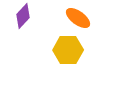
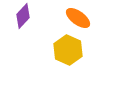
yellow hexagon: rotated 24 degrees clockwise
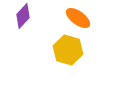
yellow hexagon: rotated 8 degrees counterclockwise
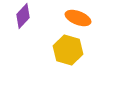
orange ellipse: rotated 15 degrees counterclockwise
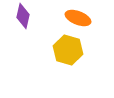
purple diamond: rotated 30 degrees counterclockwise
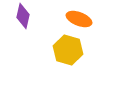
orange ellipse: moved 1 px right, 1 px down
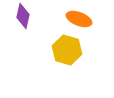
yellow hexagon: moved 1 px left
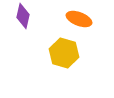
yellow hexagon: moved 3 px left, 3 px down
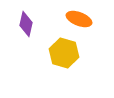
purple diamond: moved 3 px right, 8 px down
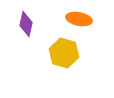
orange ellipse: rotated 10 degrees counterclockwise
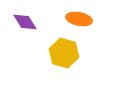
purple diamond: moved 1 px left, 2 px up; rotated 45 degrees counterclockwise
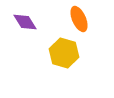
orange ellipse: rotated 55 degrees clockwise
